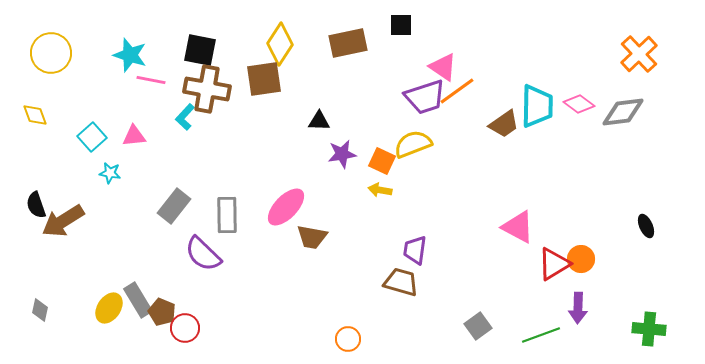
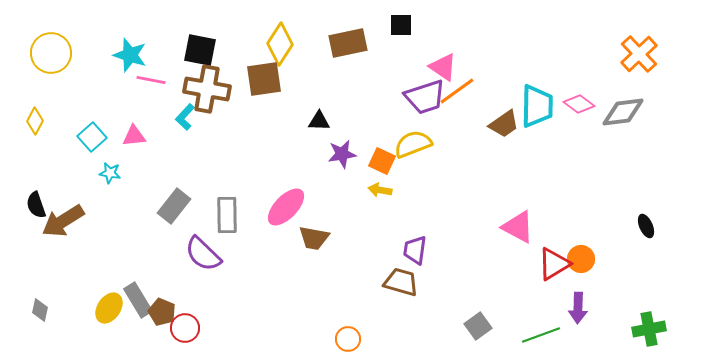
yellow diamond at (35, 115): moved 6 px down; rotated 48 degrees clockwise
brown trapezoid at (312, 237): moved 2 px right, 1 px down
green cross at (649, 329): rotated 16 degrees counterclockwise
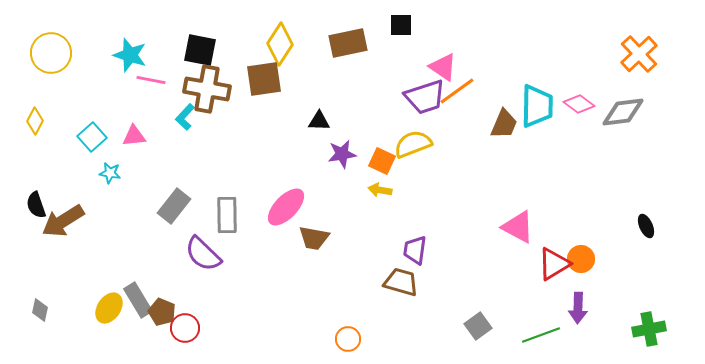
brown trapezoid at (504, 124): rotated 32 degrees counterclockwise
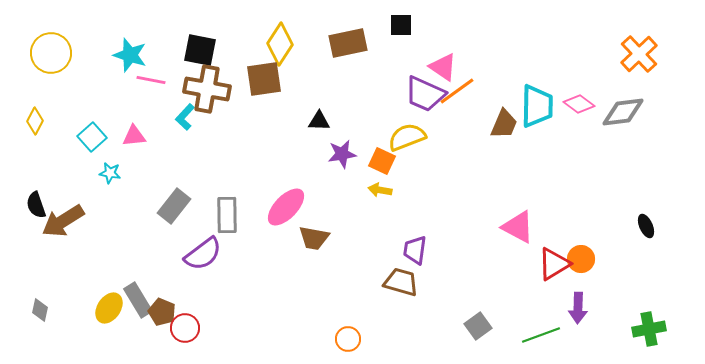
purple trapezoid at (425, 97): moved 3 px up; rotated 42 degrees clockwise
yellow semicircle at (413, 144): moved 6 px left, 7 px up
purple semicircle at (203, 254): rotated 81 degrees counterclockwise
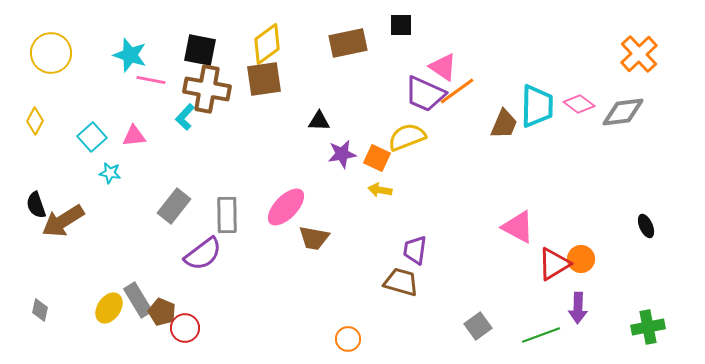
yellow diamond at (280, 44): moved 13 px left; rotated 21 degrees clockwise
orange square at (382, 161): moved 5 px left, 3 px up
green cross at (649, 329): moved 1 px left, 2 px up
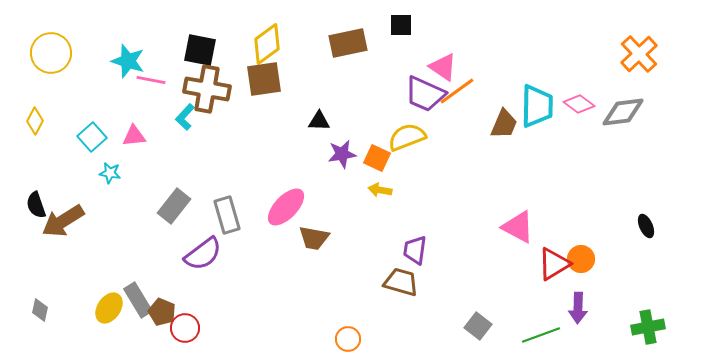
cyan star at (130, 55): moved 2 px left, 6 px down
gray rectangle at (227, 215): rotated 15 degrees counterclockwise
gray square at (478, 326): rotated 16 degrees counterclockwise
